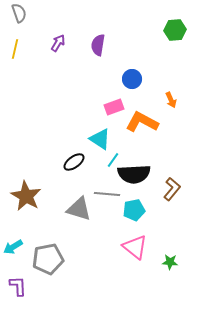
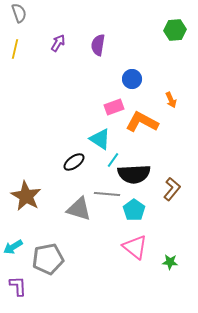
cyan pentagon: rotated 25 degrees counterclockwise
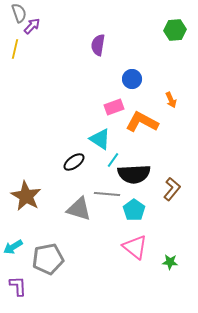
purple arrow: moved 26 px left, 17 px up; rotated 12 degrees clockwise
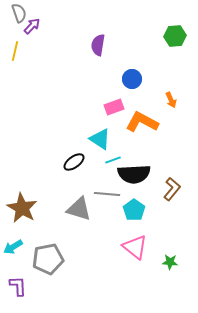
green hexagon: moved 6 px down
yellow line: moved 2 px down
cyan line: rotated 35 degrees clockwise
brown star: moved 4 px left, 12 px down
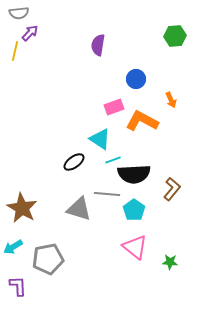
gray semicircle: rotated 102 degrees clockwise
purple arrow: moved 2 px left, 7 px down
blue circle: moved 4 px right
orange L-shape: moved 1 px up
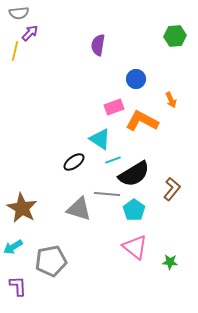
black semicircle: rotated 28 degrees counterclockwise
gray pentagon: moved 3 px right, 2 px down
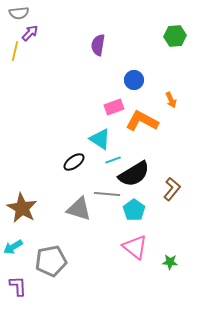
blue circle: moved 2 px left, 1 px down
